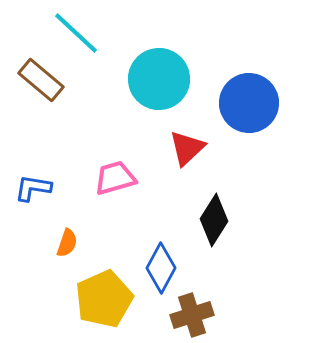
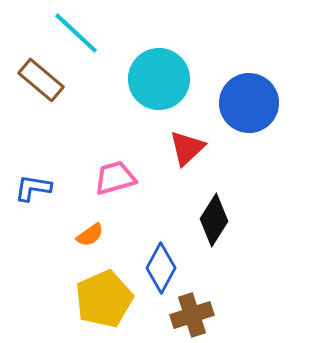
orange semicircle: moved 23 px right, 8 px up; rotated 36 degrees clockwise
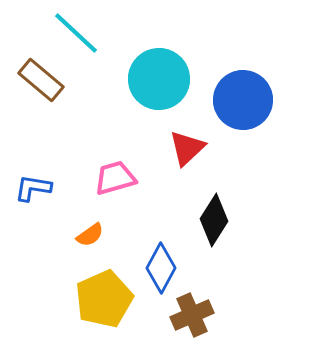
blue circle: moved 6 px left, 3 px up
brown cross: rotated 6 degrees counterclockwise
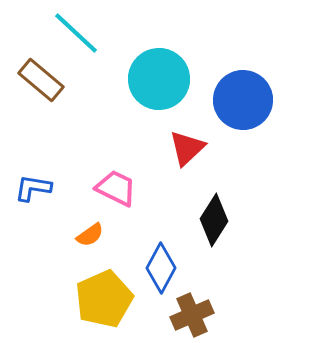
pink trapezoid: moved 1 px right, 10 px down; rotated 42 degrees clockwise
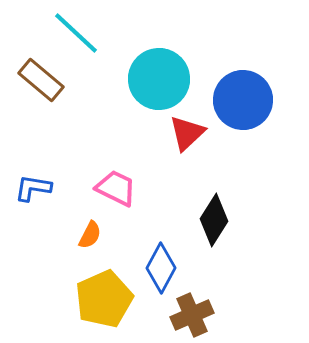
red triangle: moved 15 px up
orange semicircle: rotated 28 degrees counterclockwise
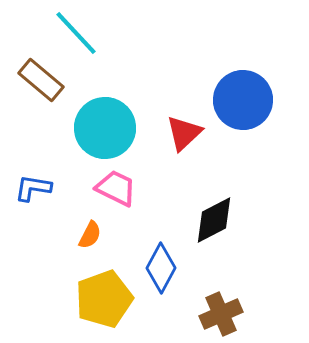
cyan line: rotated 4 degrees clockwise
cyan circle: moved 54 px left, 49 px down
red triangle: moved 3 px left
black diamond: rotated 30 degrees clockwise
yellow pentagon: rotated 4 degrees clockwise
brown cross: moved 29 px right, 1 px up
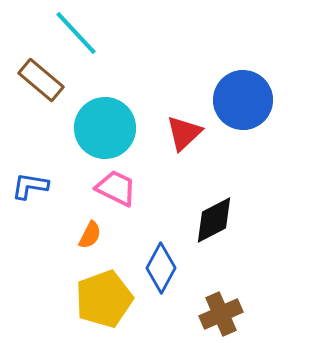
blue L-shape: moved 3 px left, 2 px up
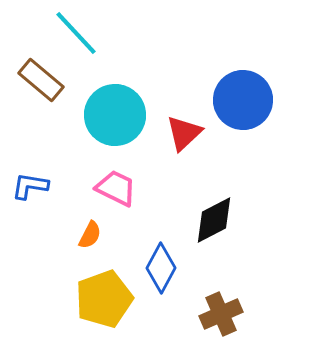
cyan circle: moved 10 px right, 13 px up
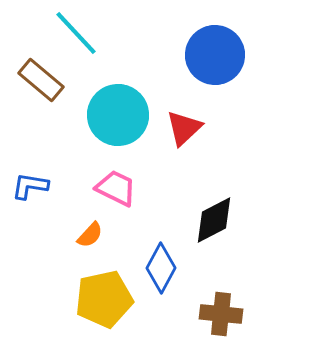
blue circle: moved 28 px left, 45 px up
cyan circle: moved 3 px right
red triangle: moved 5 px up
orange semicircle: rotated 16 degrees clockwise
yellow pentagon: rotated 8 degrees clockwise
brown cross: rotated 30 degrees clockwise
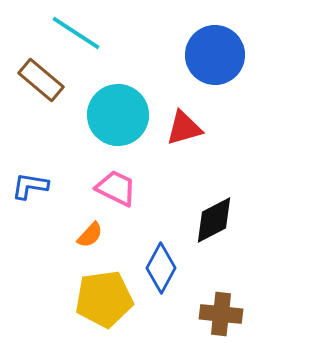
cyan line: rotated 14 degrees counterclockwise
red triangle: rotated 27 degrees clockwise
yellow pentagon: rotated 4 degrees clockwise
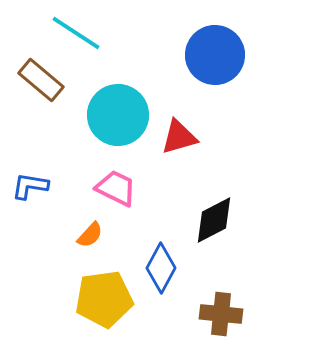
red triangle: moved 5 px left, 9 px down
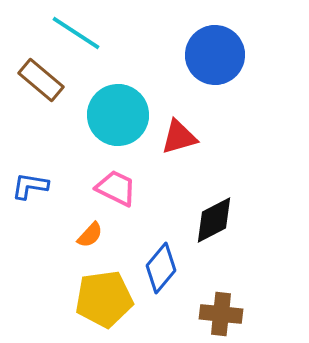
blue diamond: rotated 12 degrees clockwise
